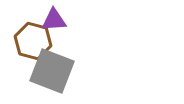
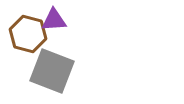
brown hexagon: moved 5 px left, 7 px up
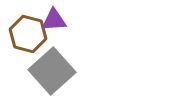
gray square: rotated 27 degrees clockwise
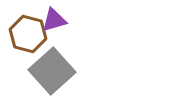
purple triangle: rotated 12 degrees counterclockwise
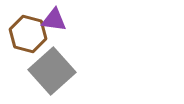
purple triangle: rotated 24 degrees clockwise
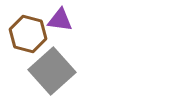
purple triangle: moved 6 px right
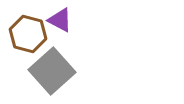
purple triangle: rotated 20 degrees clockwise
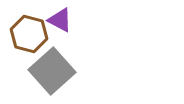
brown hexagon: moved 1 px right
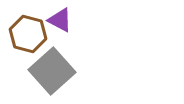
brown hexagon: moved 1 px left
